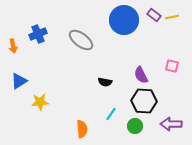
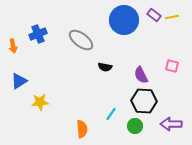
black semicircle: moved 15 px up
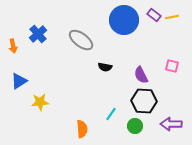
blue cross: rotated 18 degrees counterclockwise
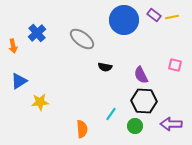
blue cross: moved 1 px left, 1 px up
gray ellipse: moved 1 px right, 1 px up
pink square: moved 3 px right, 1 px up
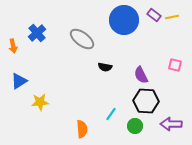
black hexagon: moved 2 px right
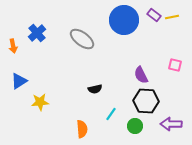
black semicircle: moved 10 px left, 22 px down; rotated 24 degrees counterclockwise
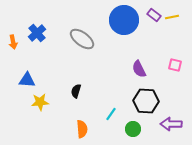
orange arrow: moved 4 px up
purple semicircle: moved 2 px left, 6 px up
blue triangle: moved 8 px right, 1 px up; rotated 36 degrees clockwise
black semicircle: moved 19 px left, 2 px down; rotated 120 degrees clockwise
green circle: moved 2 px left, 3 px down
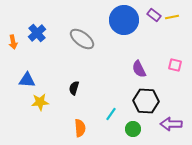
black semicircle: moved 2 px left, 3 px up
orange semicircle: moved 2 px left, 1 px up
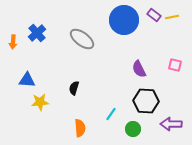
orange arrow: rotated 16 degrees clockwise
